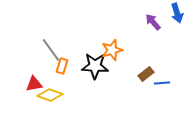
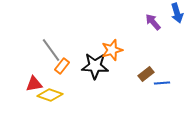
orange rectangle: rotated 21 degrees clockwise
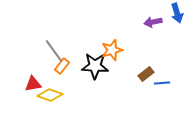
purple arrow: rotated 60 degrees counterclockwise
gray line: moved 3 px right, 1 px down
red triangle: moved 1 px left
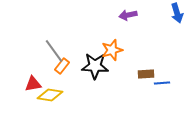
purple arrow: moved 25 px left, 7 px up
brown rectangle: rotated 35 degrees clockwise
yellow diamond: rotated 10 degrees counterclockwise
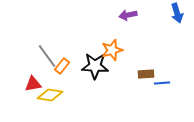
gray line: moved 7 px left, 5 px down
